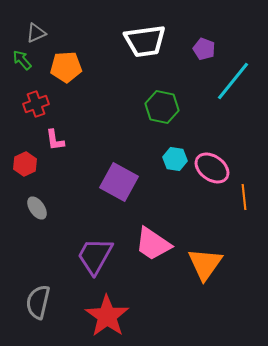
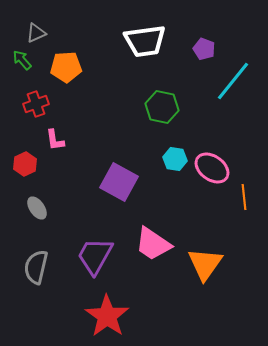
gray semicircle: moved 2 px left, 35 px up
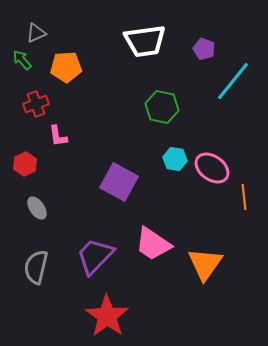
pink L-shape: moved 3 px right, 4 px up
purple trapezoid: rotated 15 degrees clockwise
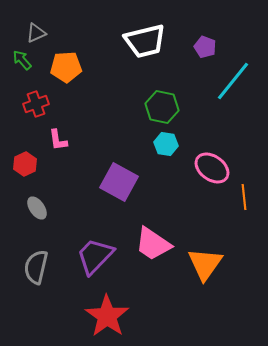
white trapezoid: rotated 6 degrees counterclockwise
purple pentagon: moved 1 px right, 2 px up
pink L-shape: moved 4 px down
cyan hexagon: moved 9 px left, 15 px up
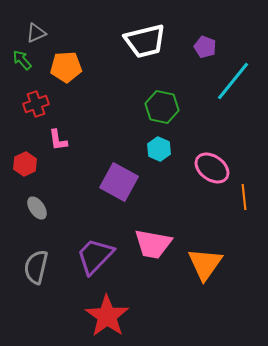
cyan hexagon: moved 7 px left, 5 px down; rotated 15 degrees clockwise
pink trapezoid: rotated 24 degrees counterclockwise
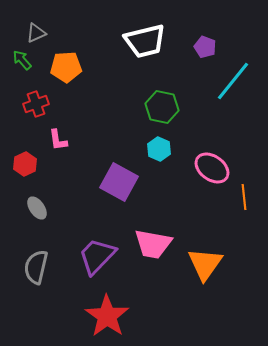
purple trapezoid: moved 2 px right
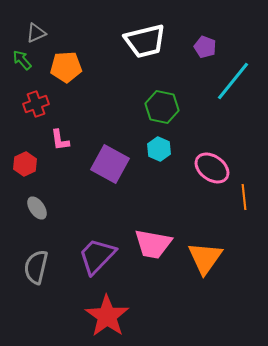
pink L-shape: moved 2 px right
purple square: moved 9 px left, 18 px up
orange triangle: moved 6 px up
